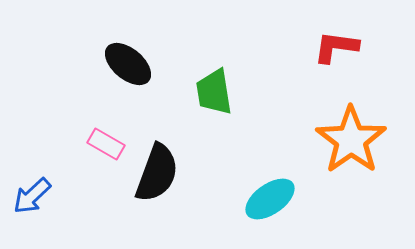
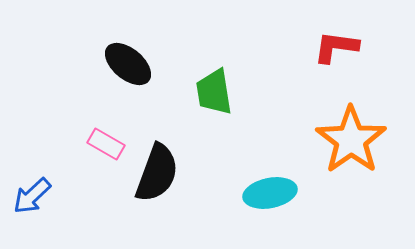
cyan ellipse: moved 6 px up; rotated 24 degrees clockwise
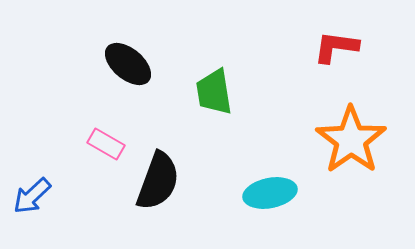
black semicircle: moved 1 px right, 8 px down
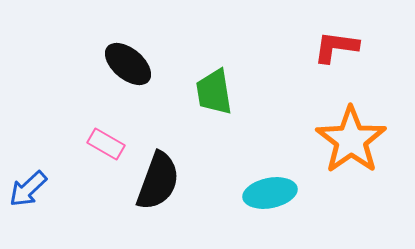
blue arrow: moved 4 px left, 7 px up
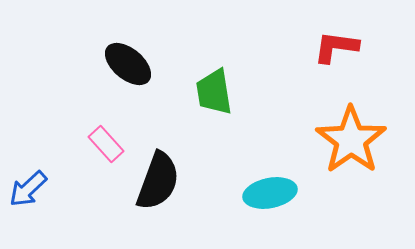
pink rectangle: rotated 18 degrees clockwise
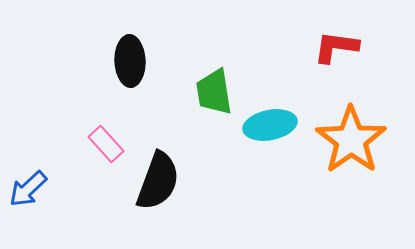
black ellipse: moved 2 px right, 3 px up; rotated 48 degrees clockwise
cyan ellipse: moved 68 px up
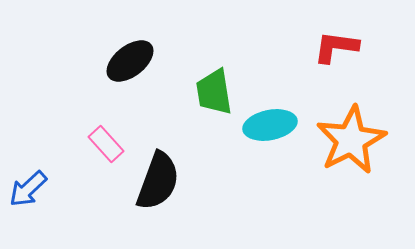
black ellipse: rotated 54 degrees clockwise
orange star: rotated 8 degrees clockwise
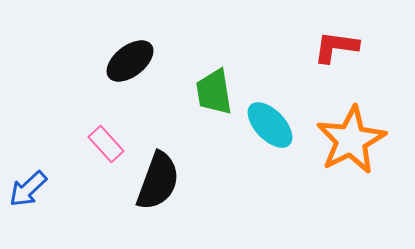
cyan ellipse: rotated 57 degrees clockwise
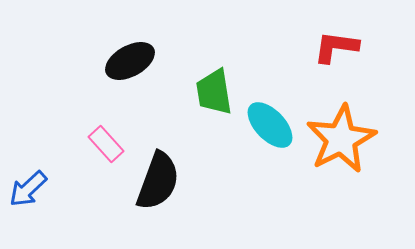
black ellipse: rotated 9 degrees clockwise
orange star: moved 10 px left, 1 px up
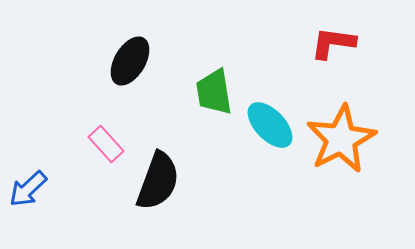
red L-shape: moved 3 px left, 4 px up
black ellipse: rotated 30 degrees counterclockwise
